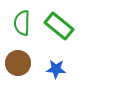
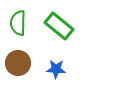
green semicircle: moved 4 px left
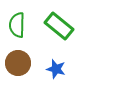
green semicircle: moved 1 px left, 2 px down
blue star: rotated 12 degrees clockwise
